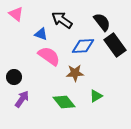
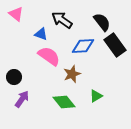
brown star: moved 3 px left, 1 px down; rotated 18 degrees counterclockwise
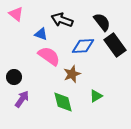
black arrow: rotated 15 degrees counterclockwise
green diamond: moved 1 px left; rotated 25 degrees clockwise
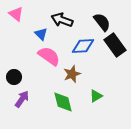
blue triangle: rotated 24 degrees clockwise
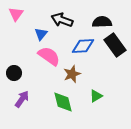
pink triangle: rotated 28 degrees clockwise
black semicircle: rotated 54 degrees counterclockwise
blue triangle: rotated 24 degrees clockwise
black circle: moved 4 px up
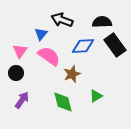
pink triangle: moved 4 px right, 37 px down
black circle: moved 2 px right
purple arrow: moved 1 px down
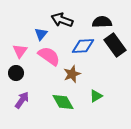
green diamond: rotated 15 degrees counterclockwise
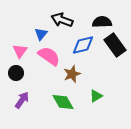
blue diamond: moved 1 px up; rotated 10 degrees counterclockwise
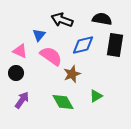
black semicircle: moved 3 px up; rotated 12 degrees clockwise
blue triangle: moved 2 px left, 1 px down
black rectangle: rotated 45 degrees clockwise
pink triangle: rotated 42 degrees counterclockwise
pink semicircle: moved 2 px right
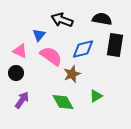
blue diamond: moved 4 px down
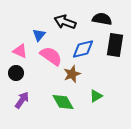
black arrow: moved 3 px right, 2 px down
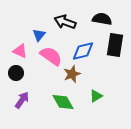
blue diamond: moved 2 px down
